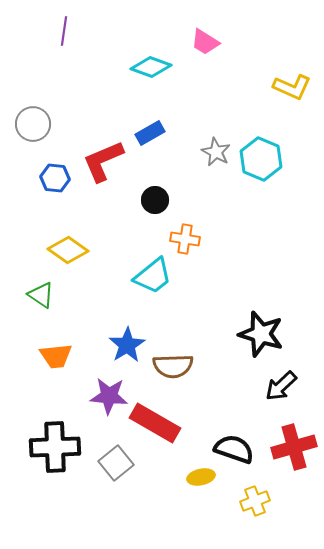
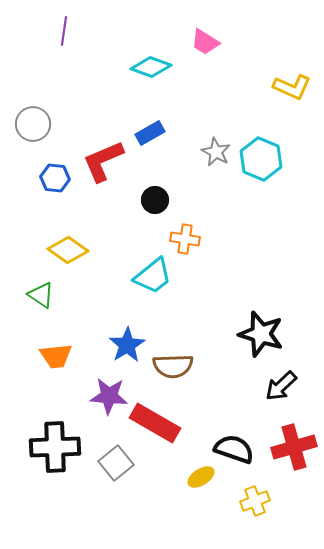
yellow ellipse: rotated 20 degrees counterclockwise
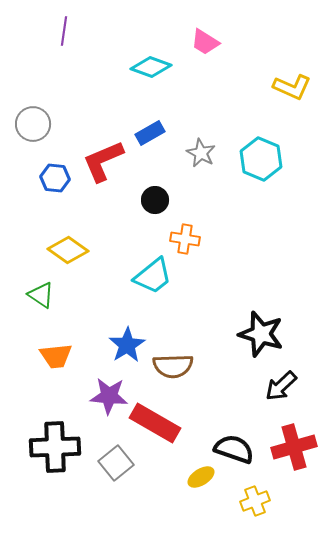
gray star: moved 15 px left, 1 px down
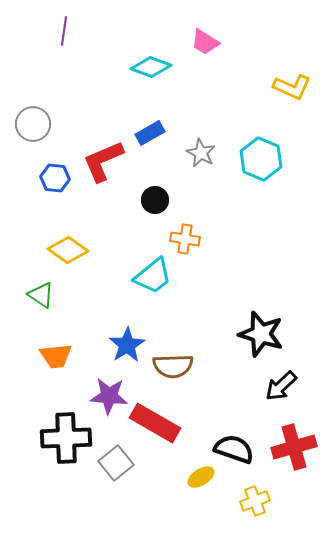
black cross: moved 11 px right, 9 px up
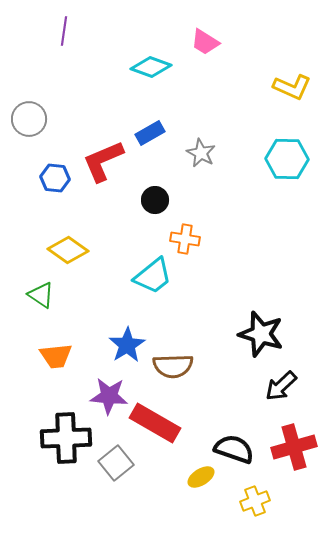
gray circle: moved 4 px left, 5 px up
cyan hexagon: moved 26 px right; rotated 21 degrees counterclockwise
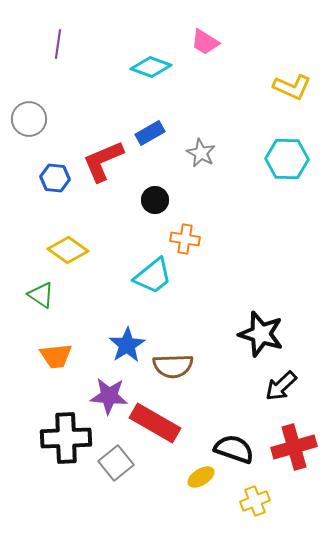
purple line: moved 6 px left, 13 px down
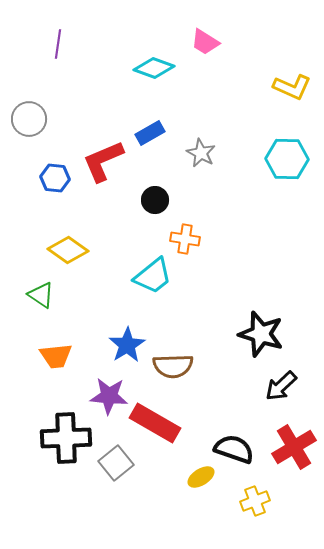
cyan diamond: moved 3 px right, 1 px down
red cross: rotated 15 degrees counterclockwise
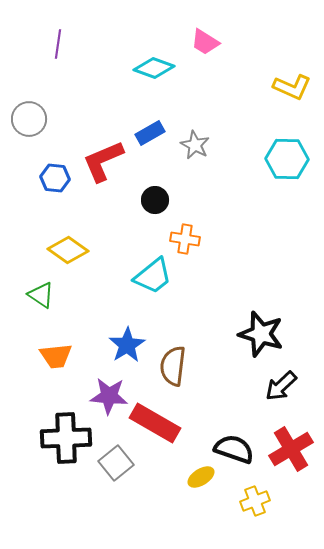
gray star: moved 6 px left, 8 px up
brown semicircle: rotated 99 degrees clockwise
red cross: moved 3 px left, 2 px down
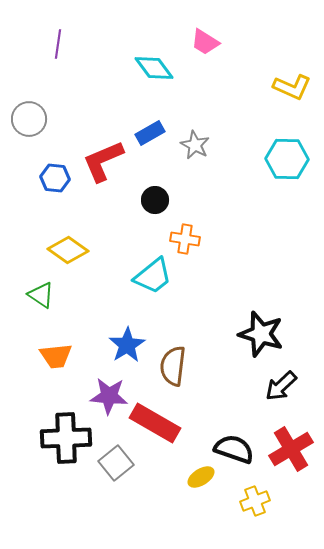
cyan diamond: rotated 33 degrees clockwise
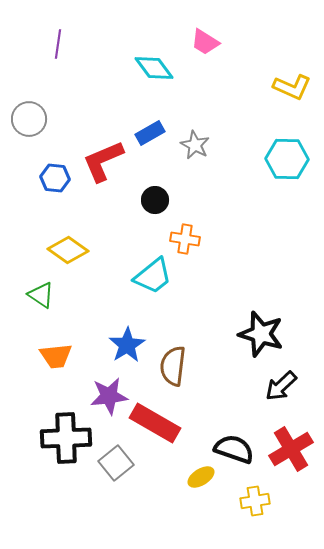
purple star: rotated 12 degrees counterclockwise
yellow cross: rotated 12 degrees clockwise
